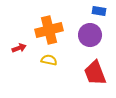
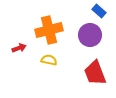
blue rectangle: rotated 32 degrees clockwise
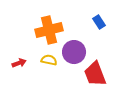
blue rectangle: moved 11 px down; rotated 16 degrees clockwise
purple circle: moved 16 px left, 17 px down
red arrow: moved 15 px down
red trapezoid: moved 1 px down
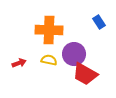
orange cross: rotated 16 degrees clockwise
purple circle: moved 2 px down
red trapezoid: moved 10 px left; rotated 40 degrees counterclockwise
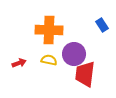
blue rectangle: moved 3 px right, 3 px down
red trapezoid: rotated 68 degrees clockwise
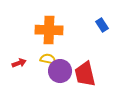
purple circle: moved 14 px left, 17 px down
yellow semicircle: moved 1 px left, 1 px up
red trapezoid: rotated 20 degrees counterclockwise
